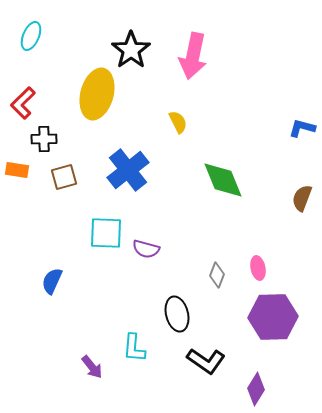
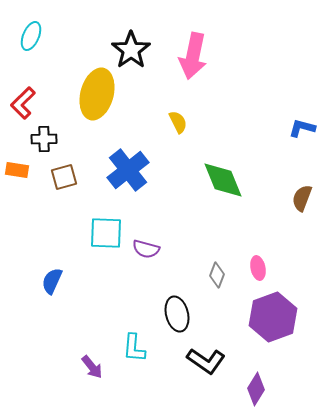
purple hexagon: rotated 18 degrees counterclockwise
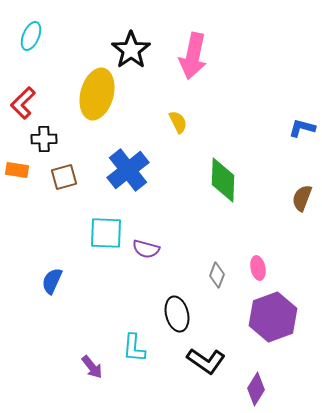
green diamond: rotated 24 degrees clockwise
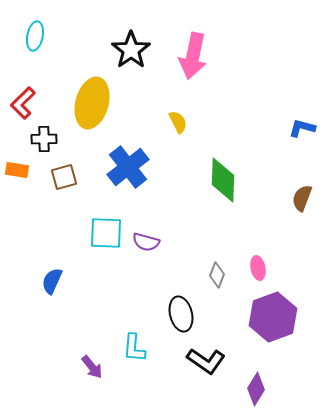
cyan ellipse: moved 4 px right; rotated 12 degrees counterclockwise
yellow ellipse: moved 5 px left, 9 px down
blue cross: moved 3 px up
purple semicircle: moved 7 px up
black ellipse: moved 4 px right
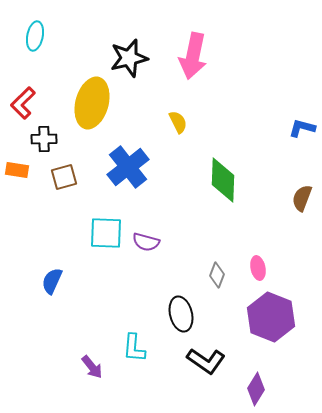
black star: moved 2 px left, 8 px down; rotated 21 degrees clockwise
purple hexagon: moved 2 px left; rotated 18 degrees counterclockwise
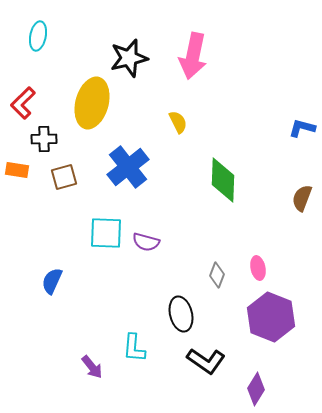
cyan ellipse: moved 3 px right
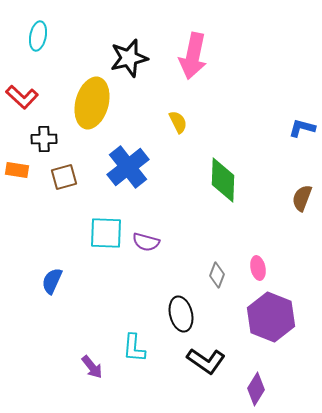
red L-shape: moved 1 px left, 6 px up; rotated 92 degrees counterclockwise
